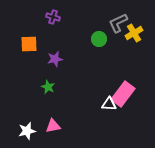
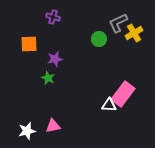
green star: moved 9 px up
white triangle: moved 1 px down
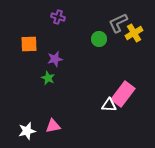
purple cross: moved 5 px right
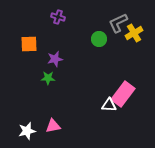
green star: rotated 24 degrees counterclockwise
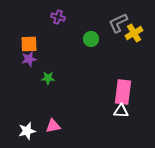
green circle: moved 8 px left
purple star: moved 26 px left
pink rectangle: moved 2 px up; rotated 30 degrees counterclockwise
white triangle: moved 12 px right, 6 px down
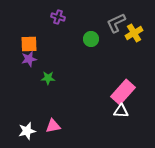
gray L-shape: moved 2 px left
pink rectangle: rotated 35 degrees clockwise
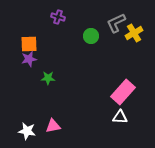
green circle: moved 3 px up
white triangle: moved 1 px left, 6 px down
white star: rotated 24 degrees clockwise
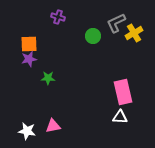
green circle: moved 2 px right
pink rectangle: rotated 55 degrees counterclockwise
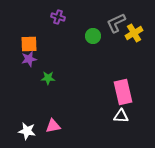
white triangle: moved 1 px right, 1 px up
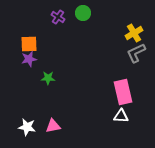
purple cross: rotated 16 degrees clockwise
gray L-shape: moved 20 px right, 30 px down
green circle: moved 10 px left, 23 px up
white star: moved 4 px up
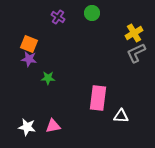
green circle: moved 9 px right
orange square: rotated 24 degrees clockwise
purple star: rotated 21 degrees clockwise
pink rectangle: moved 25 px left, 6 px down; rotated 20 degrees clockwise
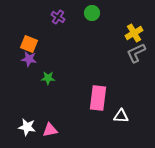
pink triangle: moved 3 px left, 4 px down
